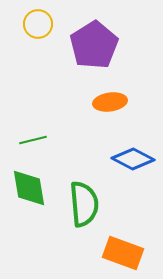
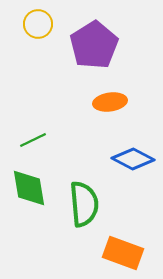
green line: rotated 12 degrees counterclockwise
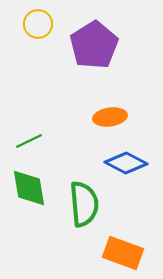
orange ellipse: moved 15 px down
green line: moved 4 px left, 1 px down
blue diamond: moved 7 px left, 4 px down
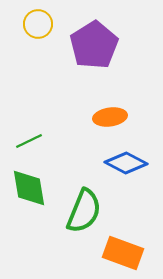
green semicircle: moved 7 px down; rotated 27 degrees clockwise
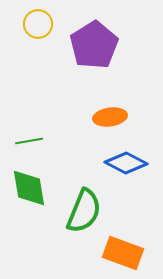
green line: rotated 16 degrees clockwise
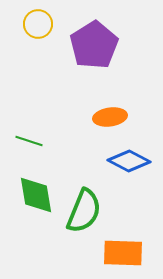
green line: rotated 28 degrees clockwise
blue diamond: moved 3 px right, 2 px up
green diamond: moved 7 px right, 7 px down
orange rectangle: rotated 18 degrees counterclockwise
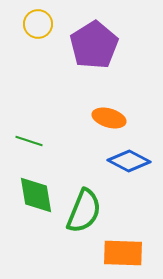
orange ellipse: moved 1 px left, 1 px down; rotated 24 degrees clockwise
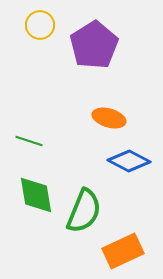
yellow circle: moved 2 px right, 1 px down
orange rectangle: moved 2 px up; rotated 27 degrees counterclockwise
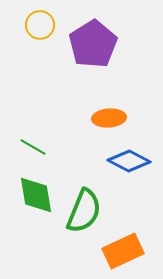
purple pentagon: moved 1 px left, 1 px up
orange ellipse: rotated 20 degrees counterclockwise
green line: moved 4 px right, 6 px down; rotated 12 degrees clockwise
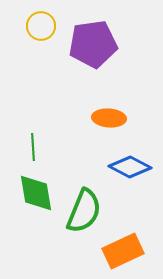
yellow circle: moved 1 px right, 1 px down
purple pentagon: rotated 24 degrees clockwise
orange ellipse: rotated 8 degrees clockwise
green line: rotated 56 degrees clockwise
blue diamond: moved 1 px right, 6 px down
green diamond: moved 2 px up
